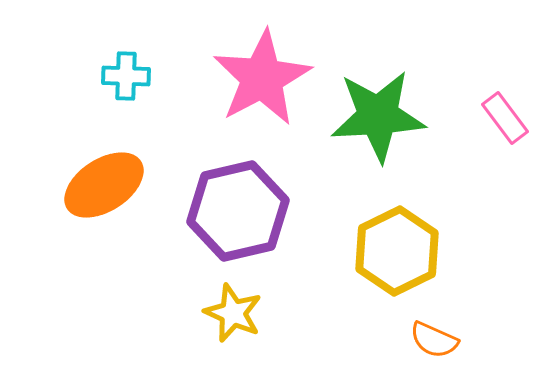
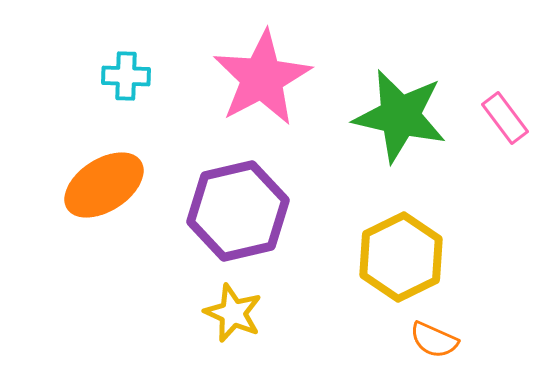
green star: moved 22 px right; rotated 16 degrees clockwise
yellow hexagon: moved 4 px right, 6 px down
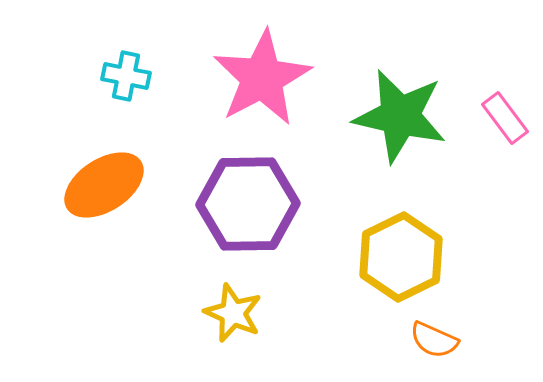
cyan cross: rotated 9 degrees clockwise
purple hexagon: moved 10 px right, 7 px up; rotated 12 degrees clockwise
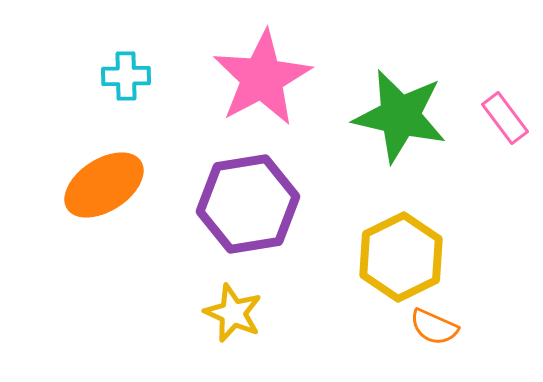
cyan cross: rotated 12 degrees counterclockwise
purple hexagon: rotated 8 degrees counterclockwise
orange semicircle: moved 13 px up
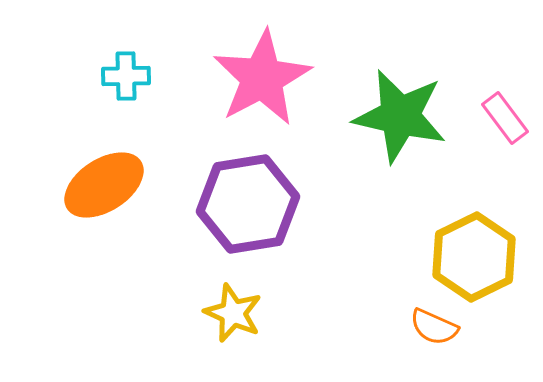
yellow hexagon: moved 73 px right
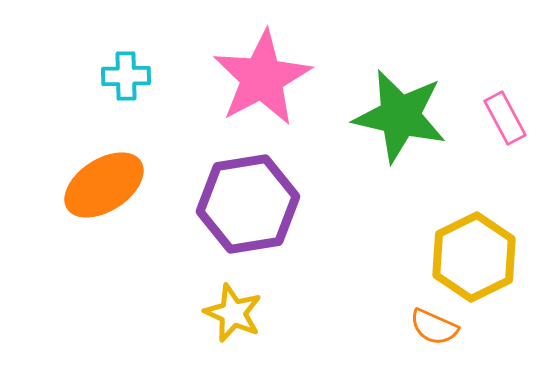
pink rectangle: rotated 9 degrees clockwise
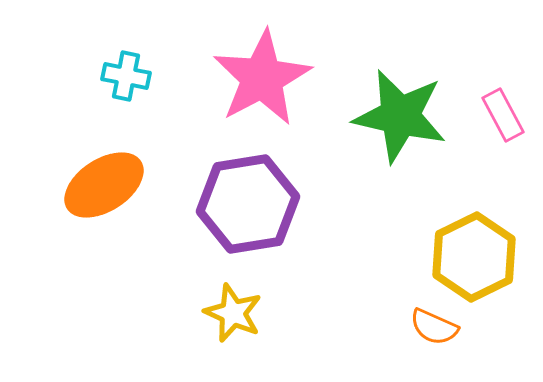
cyan cross: rotated 12 degrees clockwise
pink rectangle: moved 2 px left, 3 px up
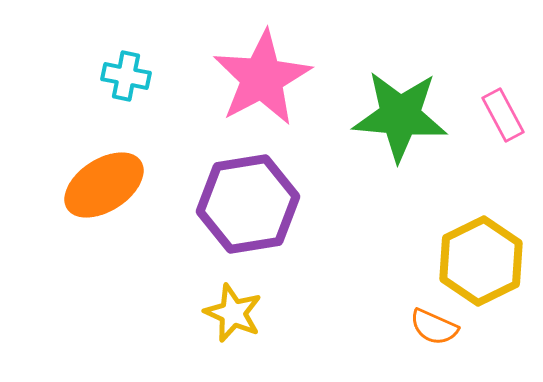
green star: rotated 8 degrees counterclockwise
yellow hexagon: moved 7 px right, 4 px down
